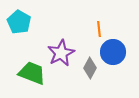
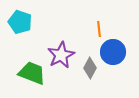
cyan pentagon: moved 1 px right; rotated 10 degrees counterclockwise
purple star: moved 2 px down
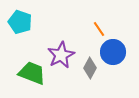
orange line: rotated 28 degrees counterclockwise
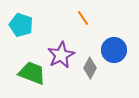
cyan pentagon: moved 1 px right, 3 px down
orange line: moved 16 px left, 11 px up
blue circle: moved 1 px right, 2 px up
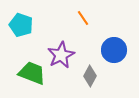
gray diamond: moved 8 px down
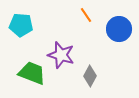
orange line: moved 3 px right, 3 px up
cyan pentagon: rotated 15 degrees counterclockwise
blue circle: moved 5 px right, 21 px up
purple star: rotated 28 degrees counterclockwise
